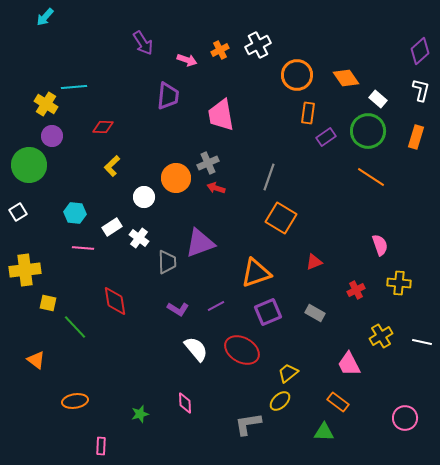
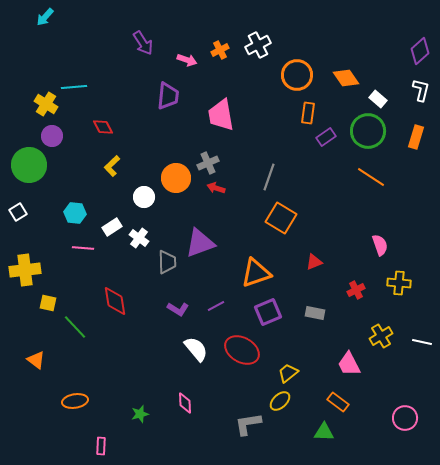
red diamond at (103, 127): rotated 60 degrees clockwise
gray rectangle at (315, 313): rotated 18 degrees counterclockwise
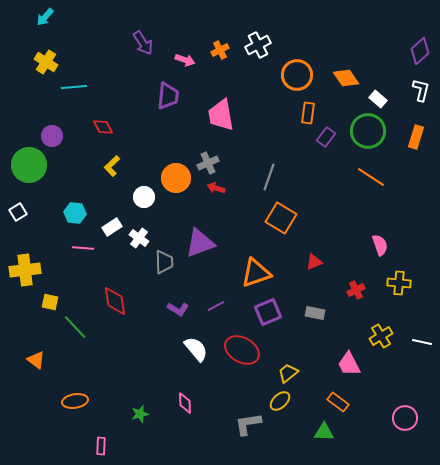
pink arrow at (187, 60): moved 2 px left
yellow cross at (46, 104): moved 42 px up
purple rectangle at (326, 137): rotated 18 degrees counterclockwise
gray trapezoid at (167, 262): moved 3 px left
yellow square at (48, 303): moved 2 px right, 1 px up
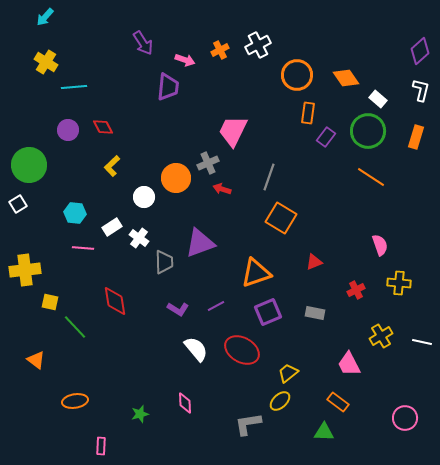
purple trapezoid at (168, 96): moved 9 px up
pink trapezoid at (221, 115): moved 12 px right, 16 px down; rotated 36 degrees clockwise
purple circle at (52, 136): moved 16 px right, 6 px up
red arrow at (216, 188): moved 6 px right, 1 px down
white square at (18, 212): moved 8 px up
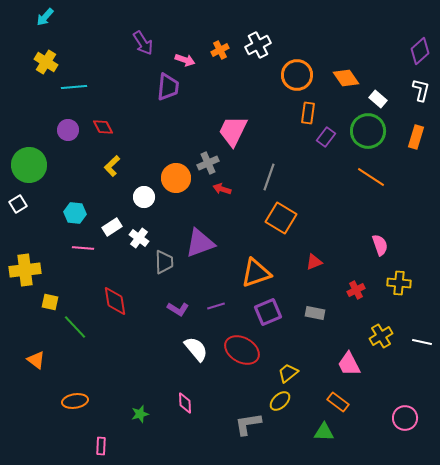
purple line at (216, 306): rotated 12 degrees clockwise
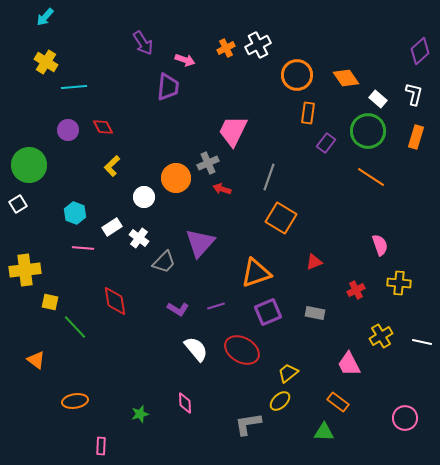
orange cross at (220, 50): moved 6 px right, 2 px up
white L-shape at (421, 90): moved 7 px left, 4 px down
purple rectangle at (326, 137): moved 6 px down
cyan hexagon at (75, 213): rotated 15 degrees clockwise
purple triangle at (200, 243): rotated 28 degrees counterclockwise
gray trapezoid at (164, 262): rotated 45 degrees clockwise
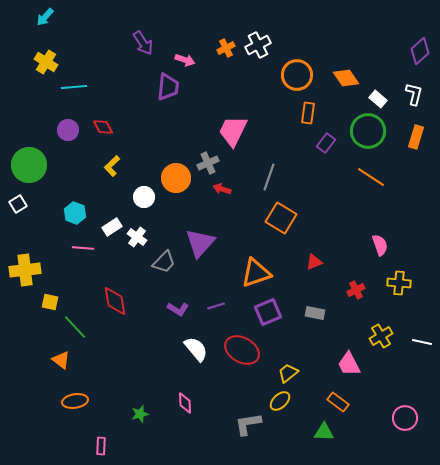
white cross at (139, 238): moved 2 px left, 1 px up
orange triangle at (36, 360): moved 25 px right
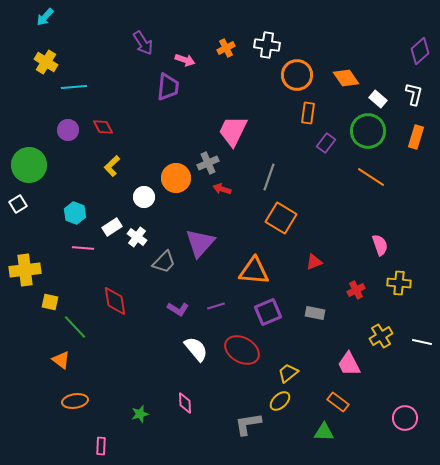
white cross at (258, 45): moved 9 px right; rotated 35 degrees clockwise
orange triangle at (256, 273): moved 2 px left, 2 px up; rotated 24 degrees clockwise
